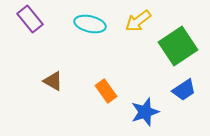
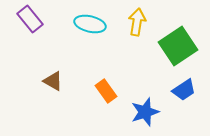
yellow arrow: moved 1 px left, 1 px down; rotated 136 degrees clockwise
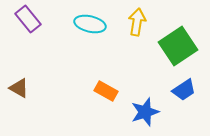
purple rectangle: moved 2 px left
brown triangle: moved 34 px left, 7 px down
orange rectangle: rotated 25 degrees counterclockwise
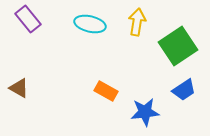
blue star: rotated 12 degrees clockwise
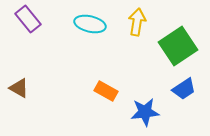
blue trapezoid: moved 1 px up
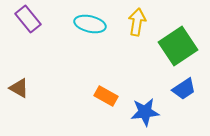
orange rectangle: moved 5 px down
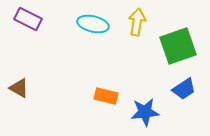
purple rectangle: rotated 24 degrees counterclockwise
cyan ellipse: moved 3 px right
green square: rotated 15 degrees clockwise
orange rectangle: rotated 15 degrees counterclockwise
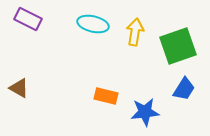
yellow arrow: moved 2 px left, 10 px down
blue trapezoid: rotated 25 degrees counterclockwise
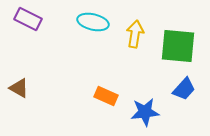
cyan ellipse: moved 2 px up
yellow arrow: moved 2 px down
green square: rotated 24 degrees clockwise
blue trapezoid: rotated 10 degrees clockwise
orange rectangle: rotated 10 degrees clockwise
